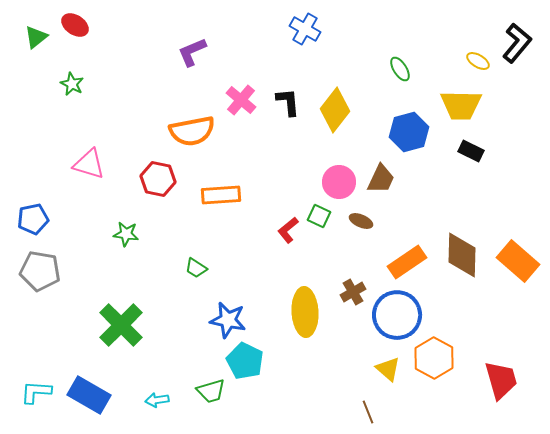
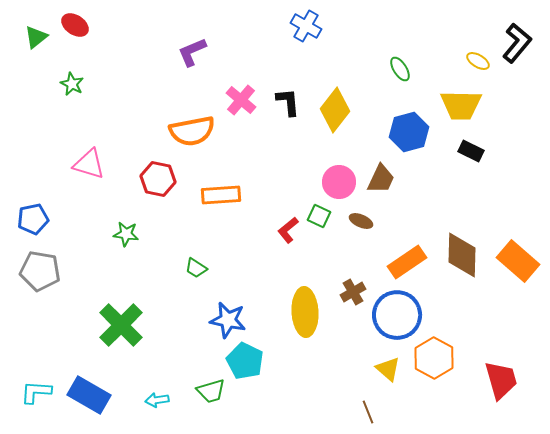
blue cross at (305, 29): moved 1 px right, 3 px up
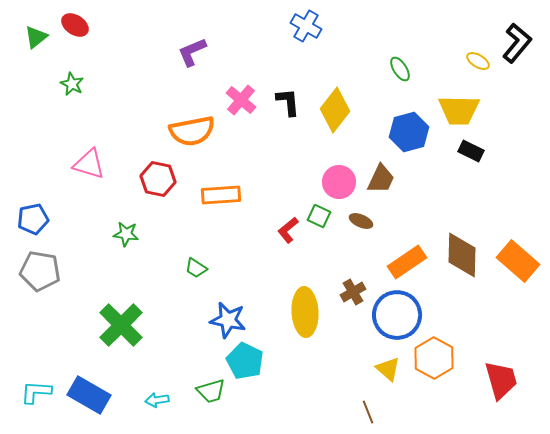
yellow trapezoid at (461, 105): moved 2 px left, 5 px down
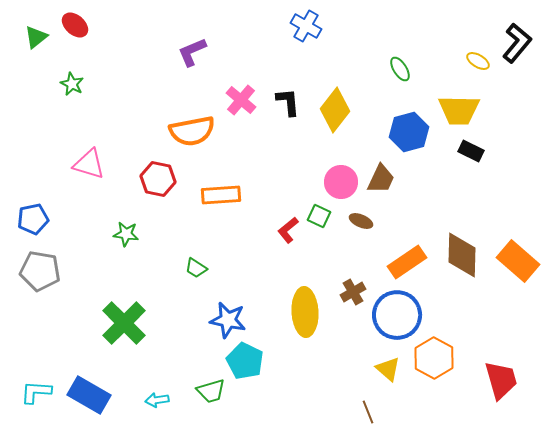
red ellipse at (75, 25): rotated 8 degrees clockwise
pink circle at (339, 182): moved 2 px right
green cross at (121, 325): moved 3 px right, 2 px up
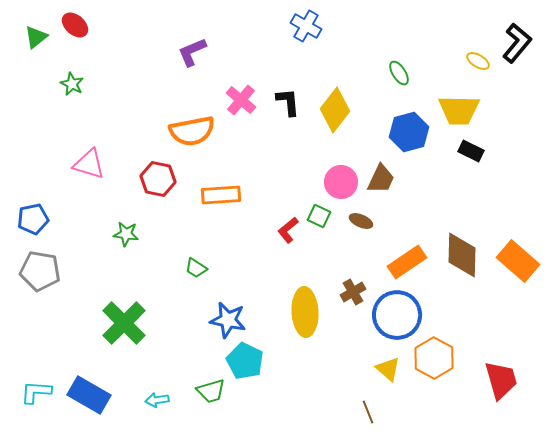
green ellipse at (400, 69): moved 1 px left, 4 px down
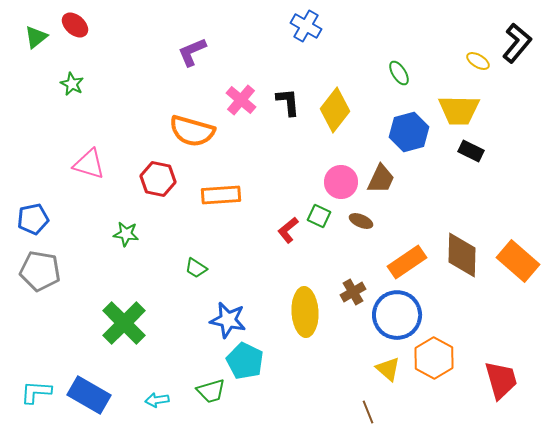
orange semicircle at (192, 131): rotated 27 degrees clockwise
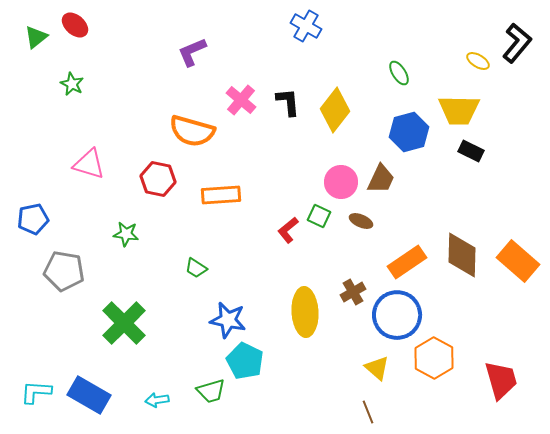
gray pentagon at (40, 271): moved 24 px right
yellow triangle at (388, 369): moved 11 px left, 1 px up
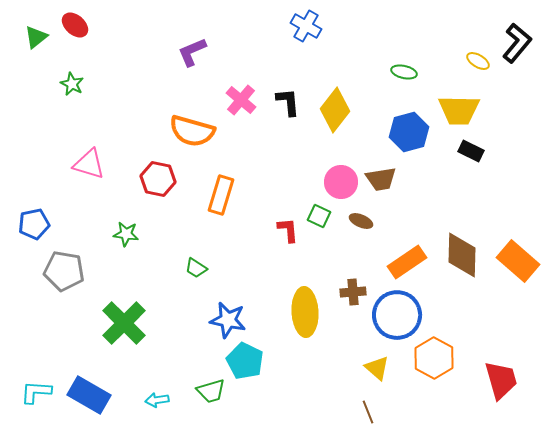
green ellipse at (399, 73): moved 5 px right, 1 px up; rotated 45 degrees counterclockwise
brown trapezoid at (381, 179): rotated 56 degrees clockwise
orange rectangle at (221, 195): rotated 69 degrees counterclockwise
blue pentagon at (33, 219): moved 1 px right, 5 px down
red L-shape at (288, 230): rotated 124 degrees clockwise
brown cross at (353, 292): rotated 25 degrees clockwise
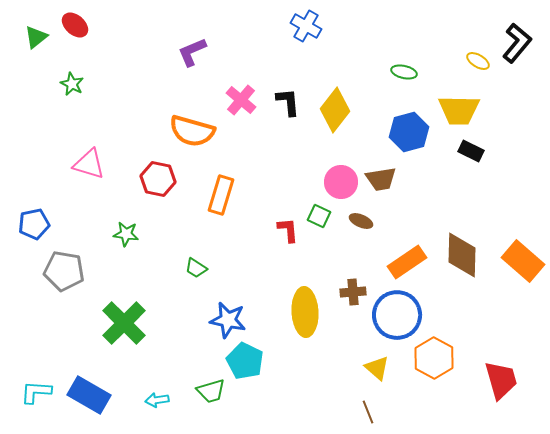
orange rectangle at (518, 261): moved 5 px right
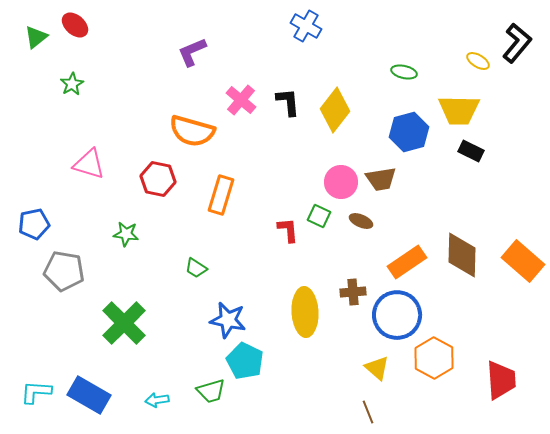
green star at (72, 84): rotated 15 degrees clockwise
red trapezoid at (501, 380): rotated 12 degrees clockwise
